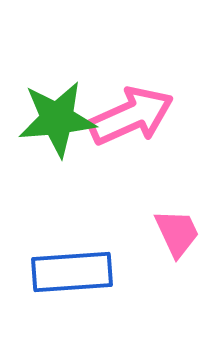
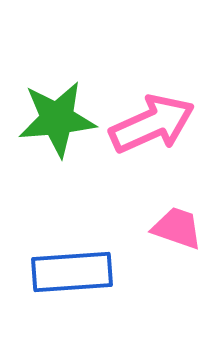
pink arrow: moved 21 px right, 8 px down
pink trapezoid: moved 5 px up; rotated 46 degrees counterclockwise
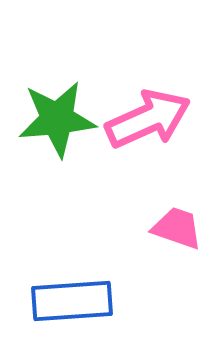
pink arrow: moved 4 px left, 5 px up
blue rectangle: moved 29 px down
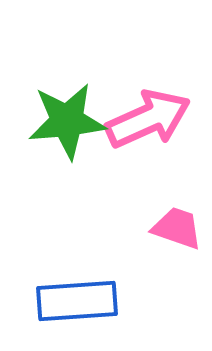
green star: moved 10 px right, 2 px down
blue rectangle: moved 5 px right
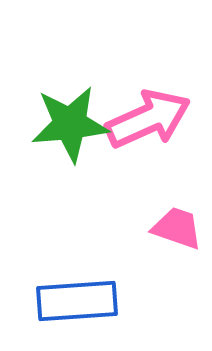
green star: moved 3 px right, 3 px down
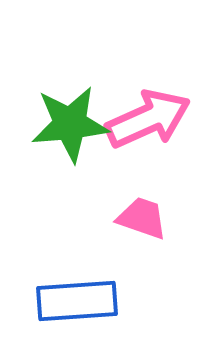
pink trapezoid: moved 35 px left, 10 px up
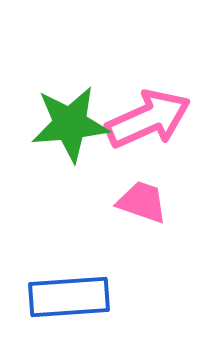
pink trapezoid: moved 16 px up
blue rectangle: moved 8 px left, 4 px up
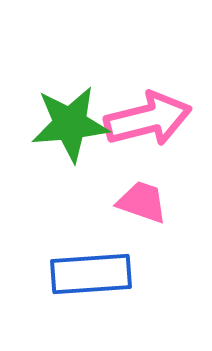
pink arrow: rotated 10 degrees clockwise
blue rectangle: moved 22 px right, 23 px up
